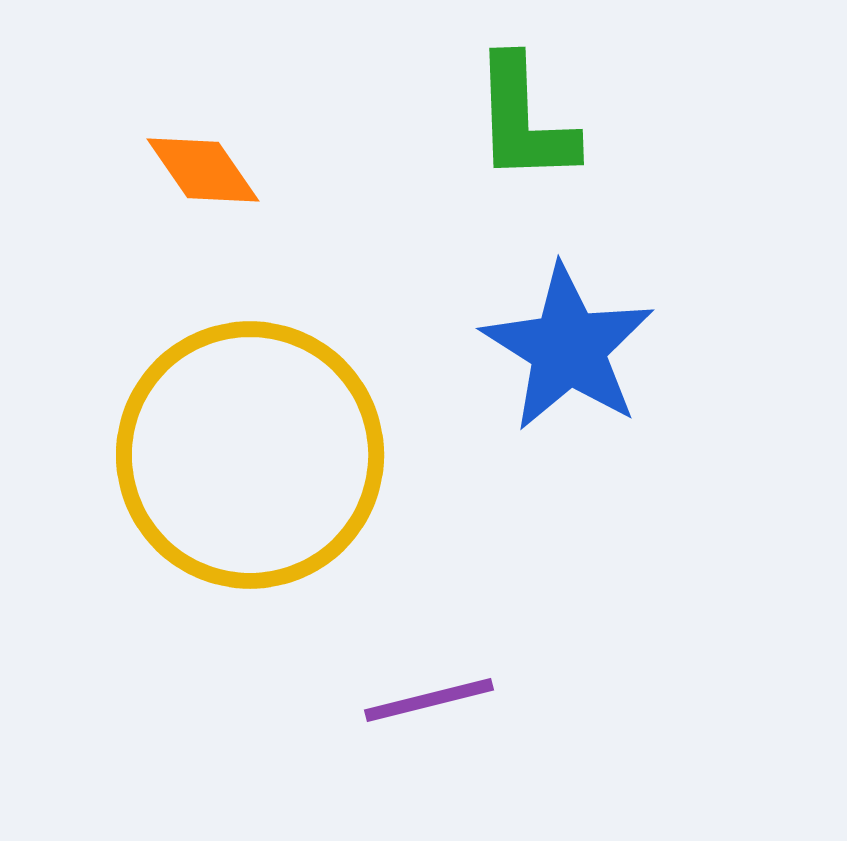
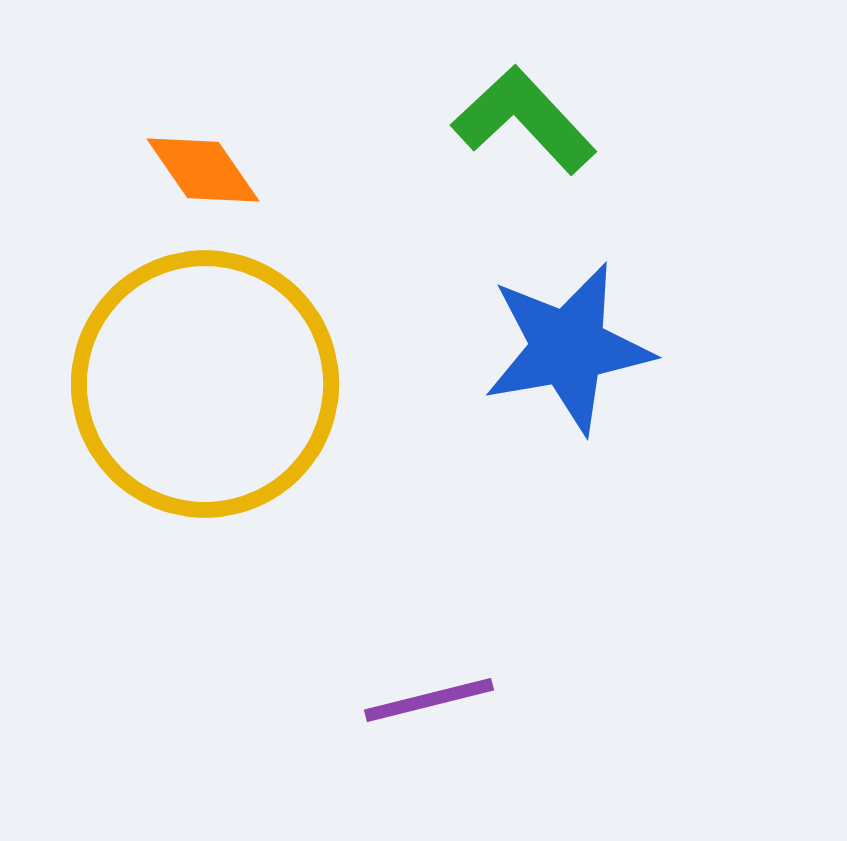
green L-shape: rotated 139 degrees clockwise
blue star: rotated 30 degrees clockwise
yellow circle: moved 45 px left, 71 px up
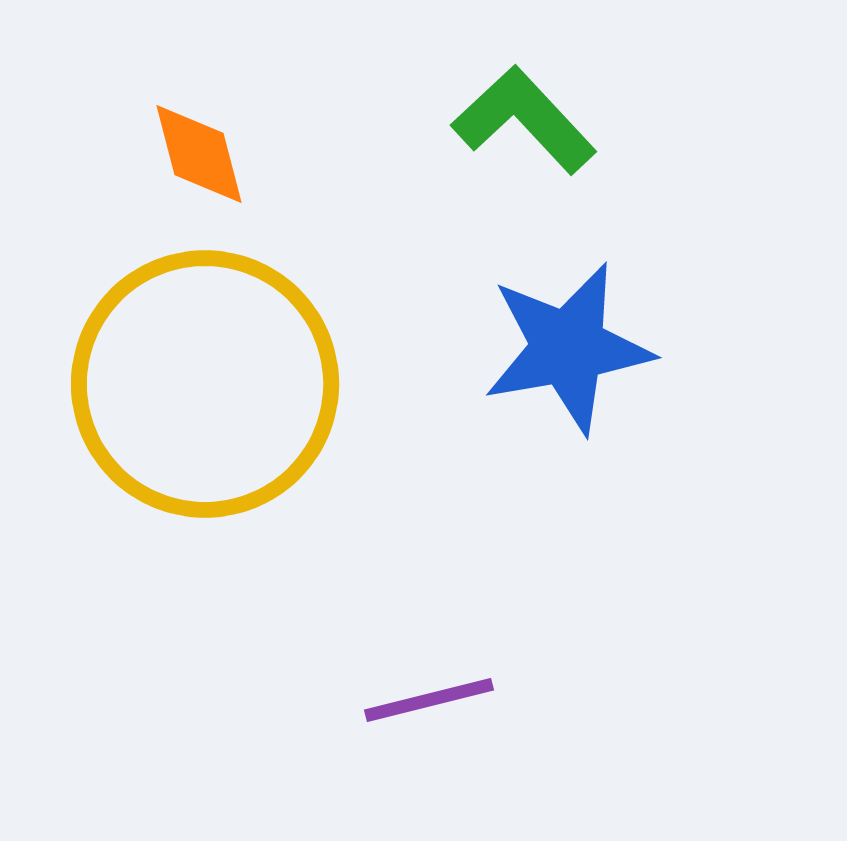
orange diamond: moved 4 px left, 16 px up; rotated 20 degrees clockwise
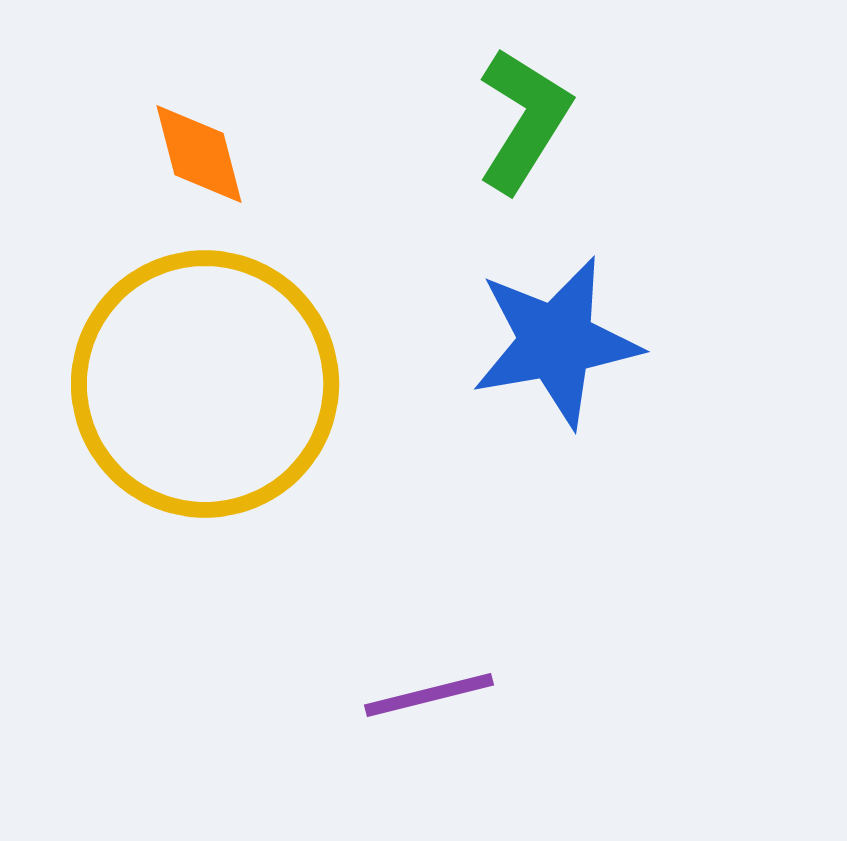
green L-shape: rotated 75 degrees clockwise
blue star: moved 12 px left, 6 px up
purple line: moved 5 px up
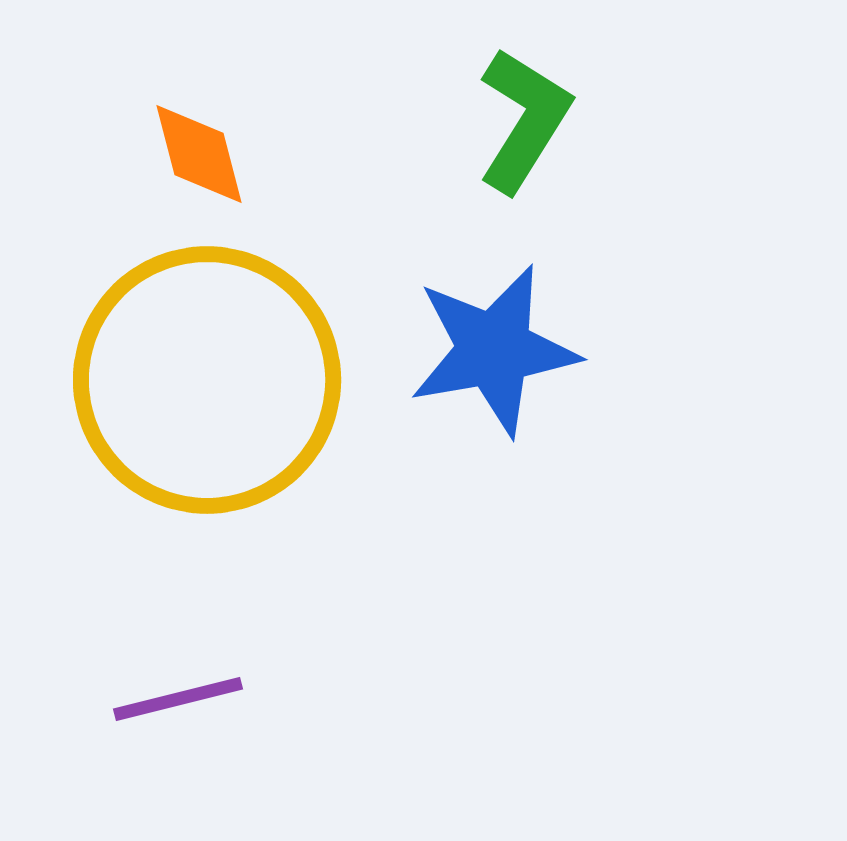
blue star: moved 62 px left, 8 px down
yellow circle: moved 2 px right, 4 px up
purple line: moved 251 px left, 4 px down
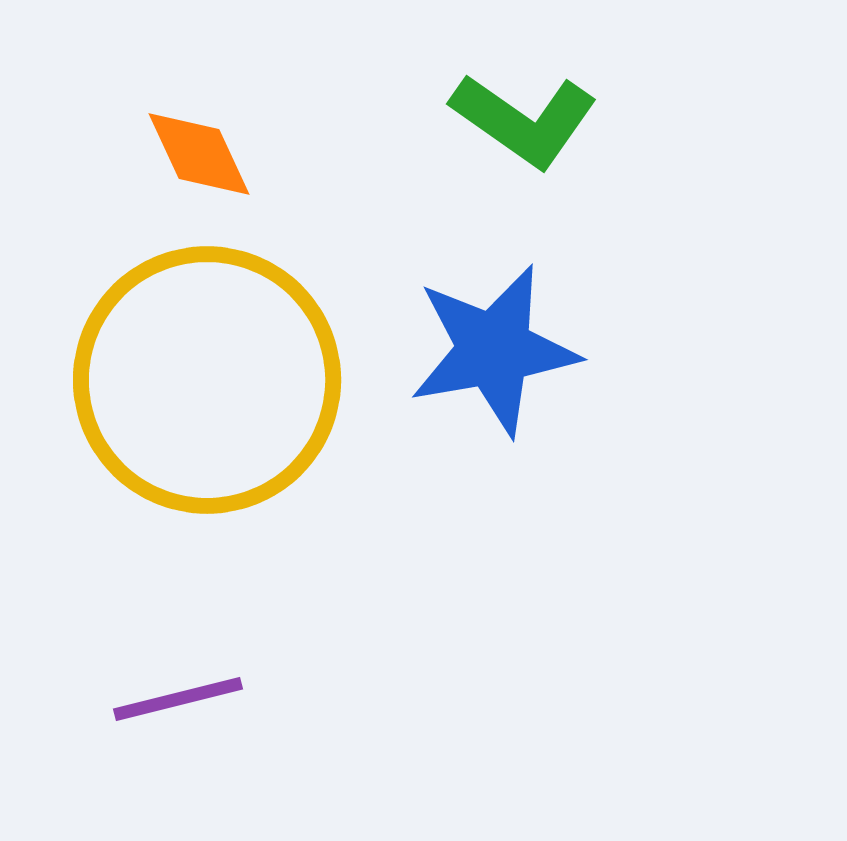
green L-shape: rotated 93 degrees clockwise
orange diamond: rotated 10 degrees counterclockwise
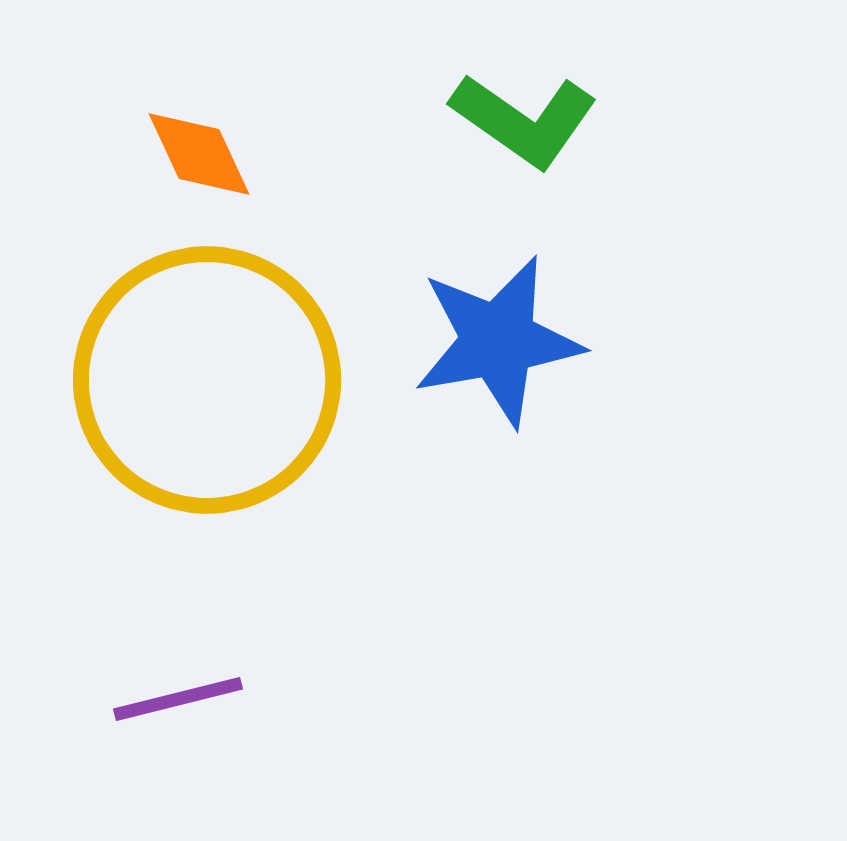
blue star: moved 4 px right, 9 px up
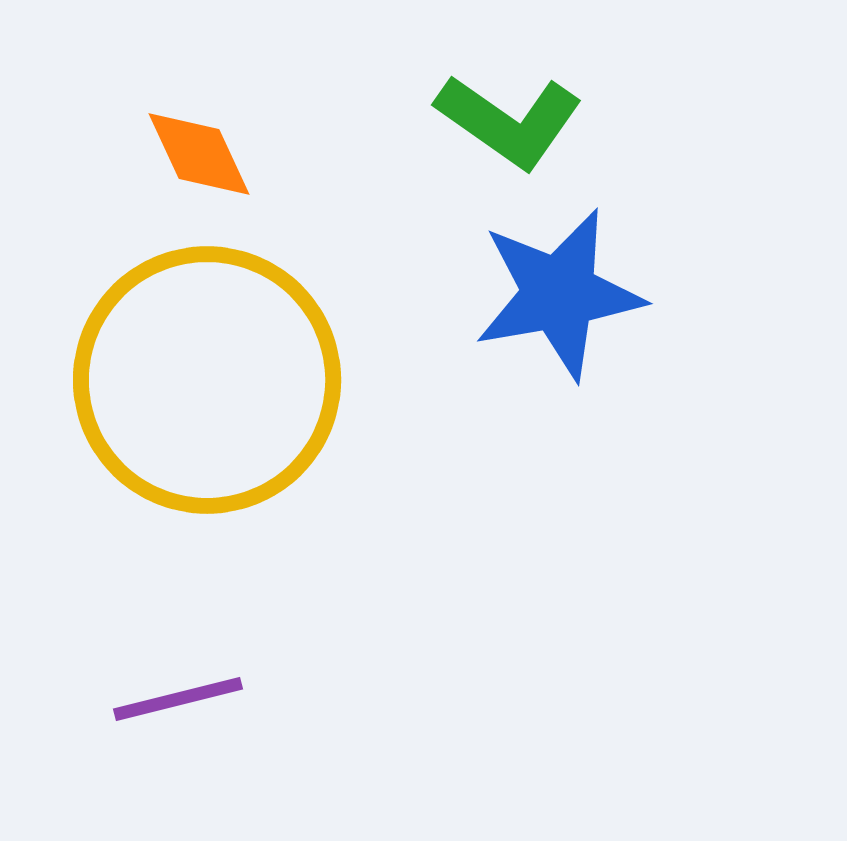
green L-shape: moved 15 px left, 1 px down
blue star: moved 61 px right, 47 px up
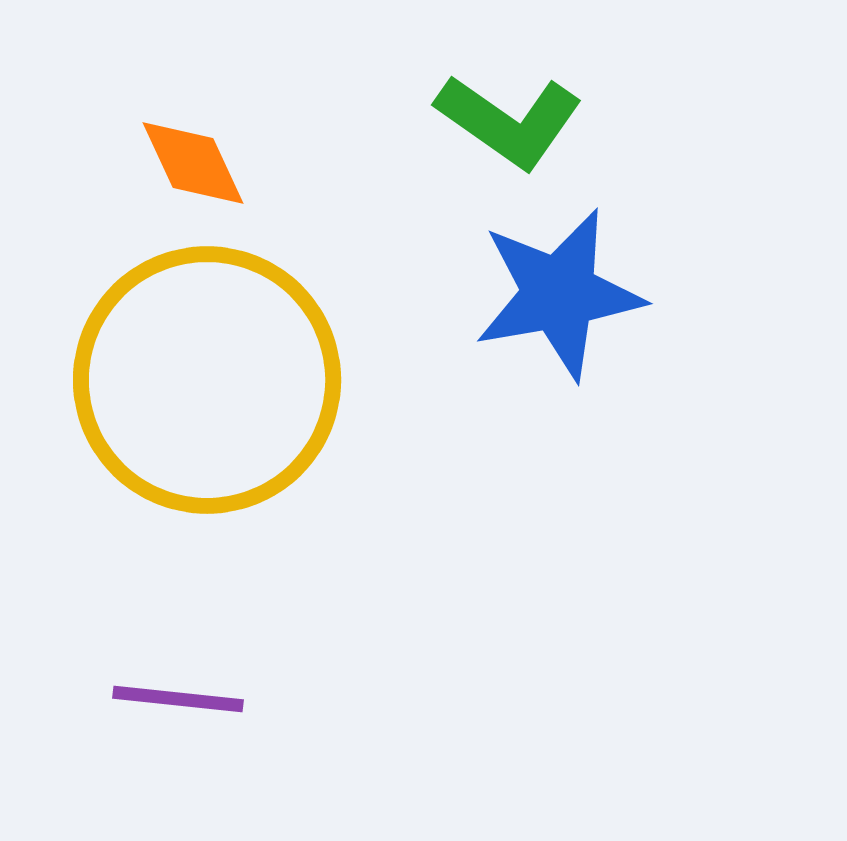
orange diamond: moved 6 px left, 9 px down
purple line: rotated 20 degrees clockwise
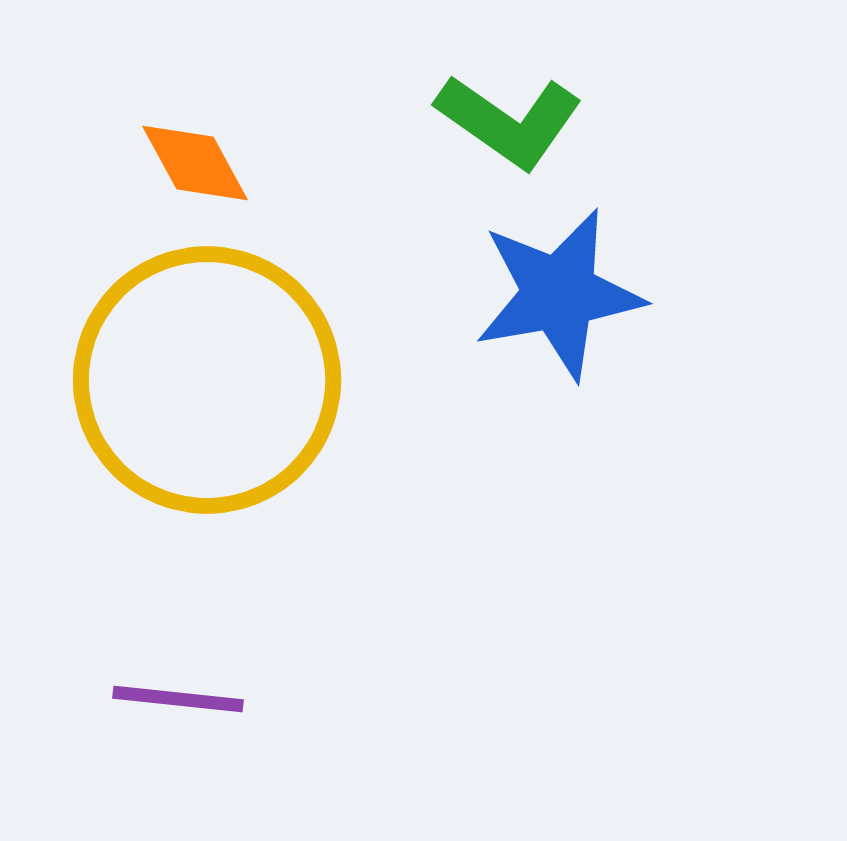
orange diamond: moved 2 px right; rotated 4 degrees counterclockwise
